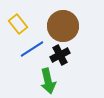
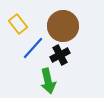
blue line: moved 1 px right, 1 px up; rotated 15 degrees counterclockwise
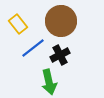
brown circle: moved 2 px left, 5 px up
blue line: rotated 10 degrees clockwise
green arrow: moved 1 px right, 1 px down
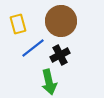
yellow rectangle: rotated 24 degrees clockwise
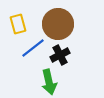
brown circle: moved 3 px left, 3 px down
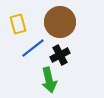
brown circle: moved 2 px right, 2 px up
green arrow: moved 2 px up
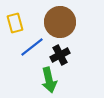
yellow rectangle: moved 3 px left, 1 px up
blue line: moved 1 px left, 1 px up
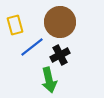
yellow rectangle: moved 2 px down
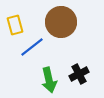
brown circle: moved 1 px right
black cross: moved 19 px right, 19 px down
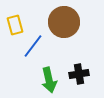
brown circle: moved 3 px right
blue line: moved 1 px right, 1 px up; rotated 15 degrees counterclockwise
black cross: rotated 18 degrees clockwise
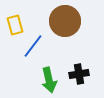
brown circle: moved 1 px right, 1 px up
